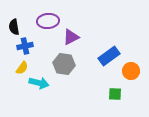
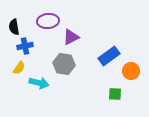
yellow semicircle: moved 3 px left
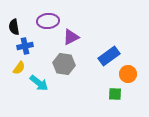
orange circle: moved 3 px left, 3 px down
cyan arrow: rotated 24 degrees clockwise
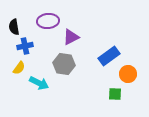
cyan arrow: rotated 12 degrees counterclockwise
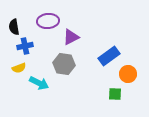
yellow semicircle: rotated 32 degrees clockwise
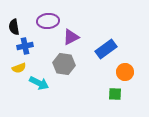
blue rectangle: moved 3 px left, 7 px up
orange circle: moved 3 px left, 2 px up
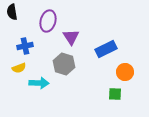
purple ellipse: rotated 70 degrees counterclockwise
black semicircle: moved 2 px left, 15 px up
purple triangle: rotated 36 degrees counterclockwise
blue rectangle: rotated 10 degrees clockwise
gray hexagon: rotated 10 degrees clockwise
cyan arrow: rotated 24 degrees counterclockwise
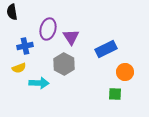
purple ellipse: moved 8 px down
gray hexagon: rotated 10 degrees clockwise
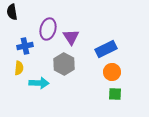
yellow semicircle: rotated 64 degrees counterclockwise
orange circle: moved 13 px left
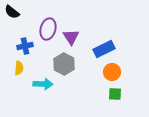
black semicircle: rotated 42 degrees counterclockwise
blue rectangle: moved 2 px left
cyan arrow: moved 4 px right, 1 px down
